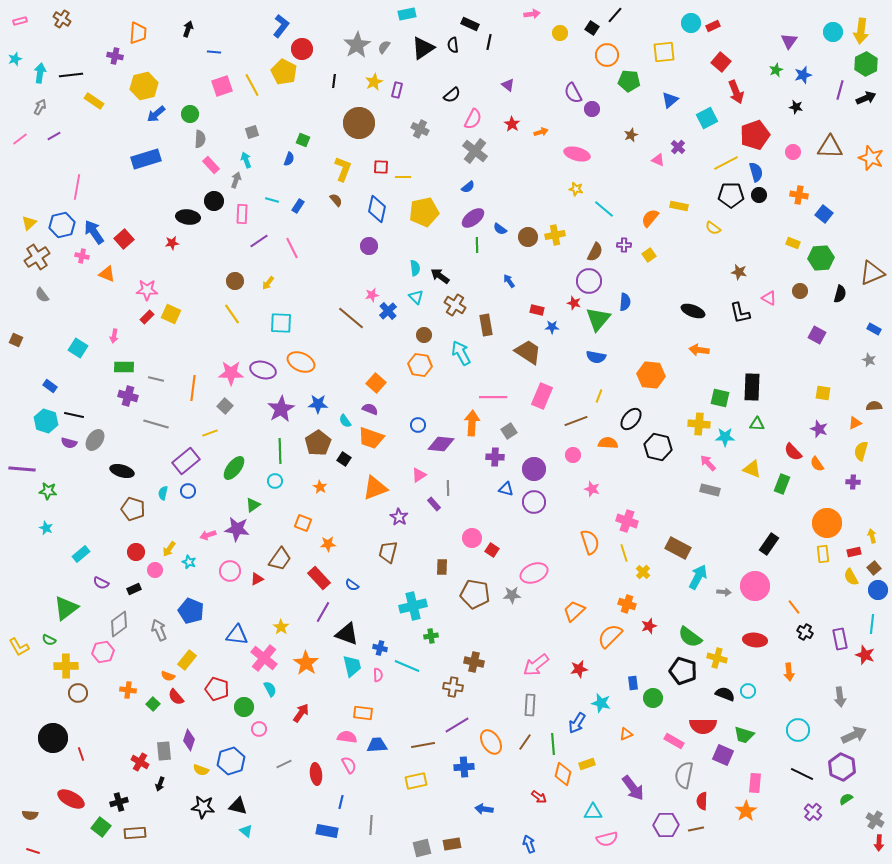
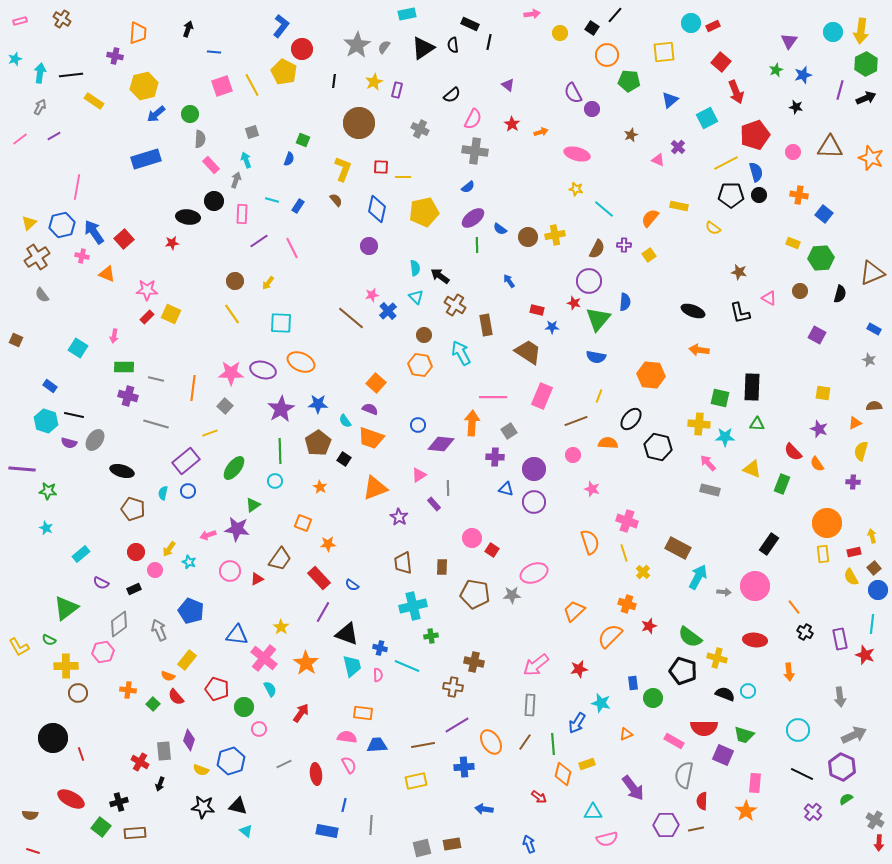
gray cross at (475, 151): rotated 30 degrees counterclockwise
brown semicircle at (595, 252): moved 2 px right, 3 px up
brown trapezoid at (388, 552): moved 15 px right, 11 px down; rotated 20 degrees counterclockwise
red semicircle at (703, 726): moved 1 px right, 2 px down
blue line at (341, 802): moved 3 px right, 3 px down
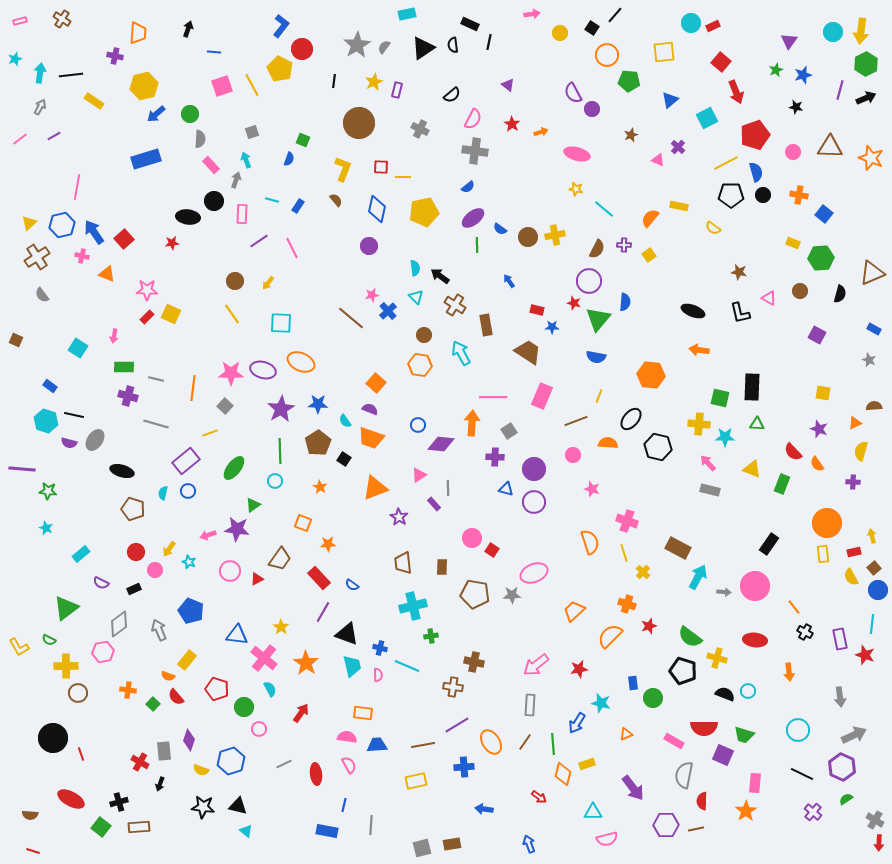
yellow pentagon at (284, 72): moved 4 px left, 3 px up
black circle at (759, 195): moved 4 px right
brown rectangle at (135, 833): moved 4 px right, 6 px up
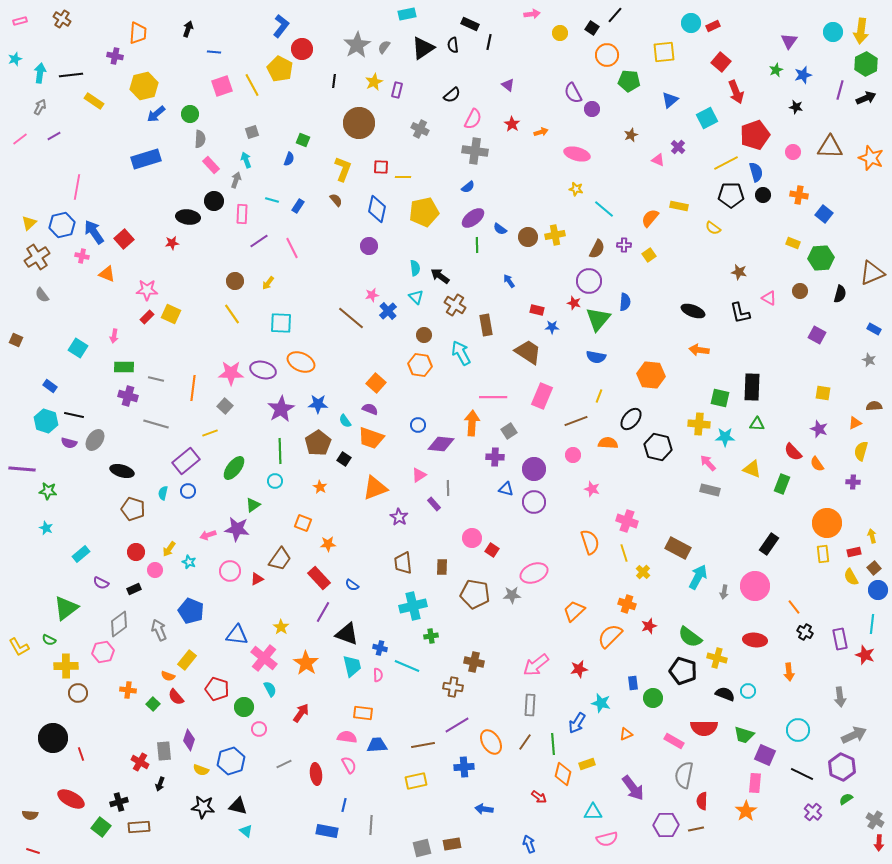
gray arrow at (724, 592): rotated 96 degrees clockwise
purple square at (723, 755): moved 42 px right
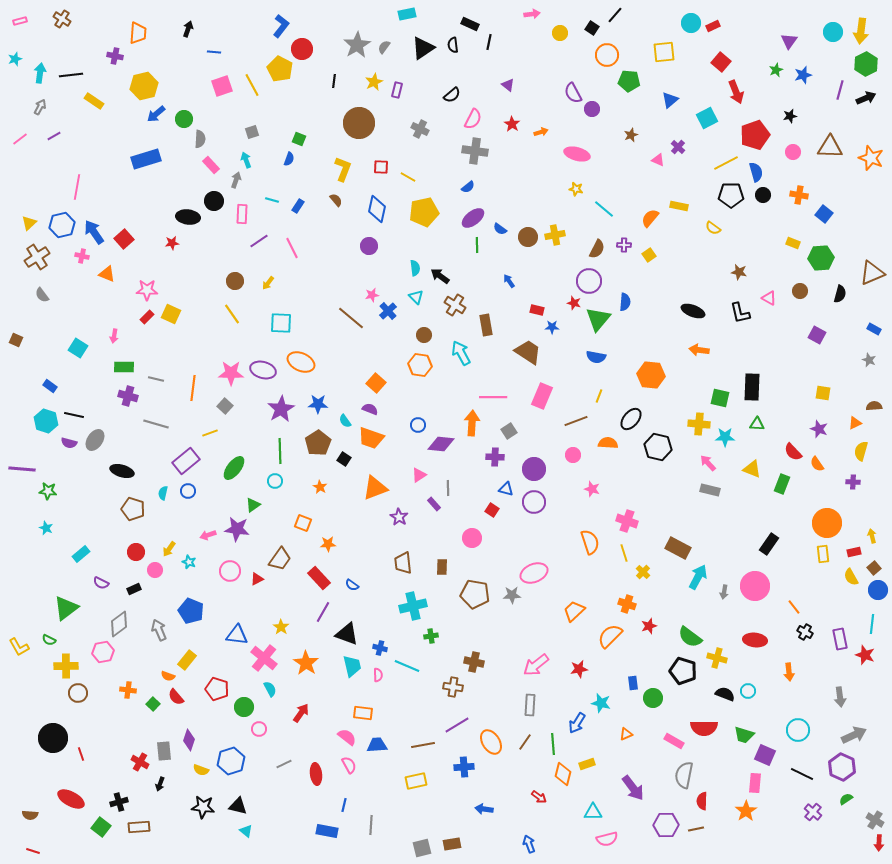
black star at (796, 107): moved 6 px left, 9 px down; rotated 24 degrees counterclockwise
green circle at (190, 114): moved 6 px left, 5 px down
green square at (303, 140): moved 4 px left, 1 px up
yellow line at (403, 177): moved 5 px right; rotated 28 degrees clockwise
red square at (492, 550): moved 40 px up
pink semicircle at (347, 737): rotated 30 degrees clockwise
